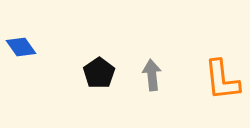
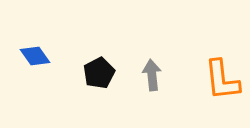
blue diamond: moved 14 px right, 9 px down
black pentagon: rotated 8 degrees clockwise
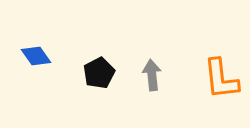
blue diamond: moved 1 px right
orange L-shape: moved 1 px left, 1 px up
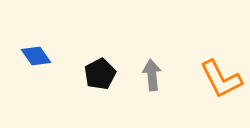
black pentagon: moved 1 px right, 1 px down
orange L-shape: rotated 21 degrees counterclockwise
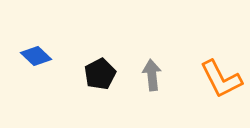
blue diamond: rotated 12 degrees counterclockwise
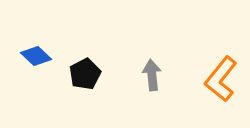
black pentagon: moved 15 px left
orange L-shape: rotated 66 degrees clockwise
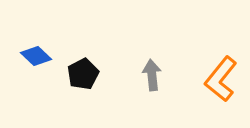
black pentagon: moved 2 px left
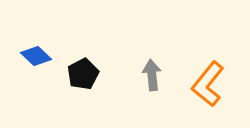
orange L-shape: moved 13 px left, 5 px down
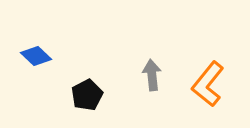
black pentagon: moved 4 px right, 21 px down
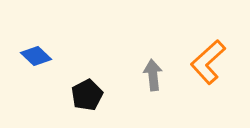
gray arrow: moved 1 px right
orange L-shape: moved 22 px up; rotated 9 degrees clockwise
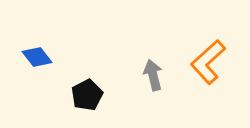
blue diamond: moved 1 px right, 1 px down; rotated 8 degrees clockwise
gray arrow: rotated 8 degrees counterclockwise
